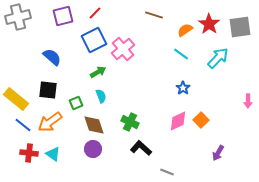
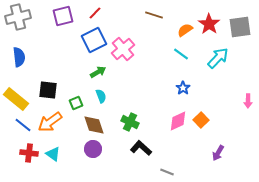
blue semicircle: moved 33 px left; rotated 42 degrees clockwise
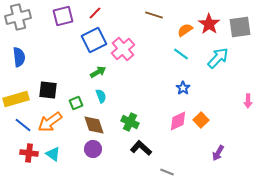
yellow rectangle: rotated 55 degrees counterclockwise
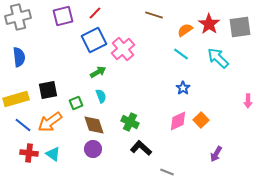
cyan arrow: rotated 90 degrees counterclockwise
black square: rotated 18 degrees counterclockwise
purple arrow: moved 2 px left, 1 px down
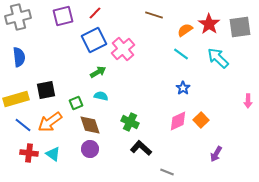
black square: moved 2 px left
cyan semicircle: rotated 56 degrees counterclockwise
brown diamond: moved 4 px left
purple circle: moved 3 px left
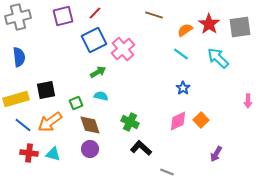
cyan triangle: rotated 21 degrees counterclockwise
